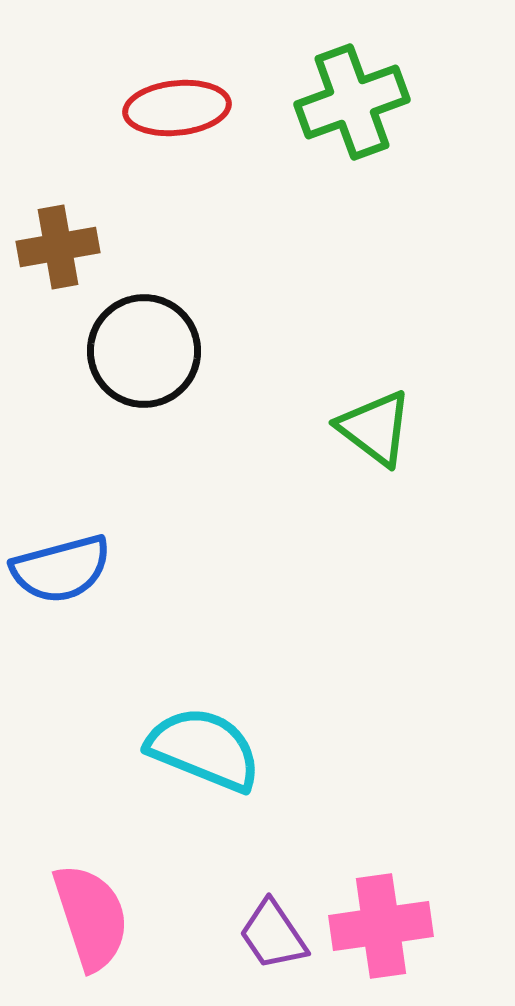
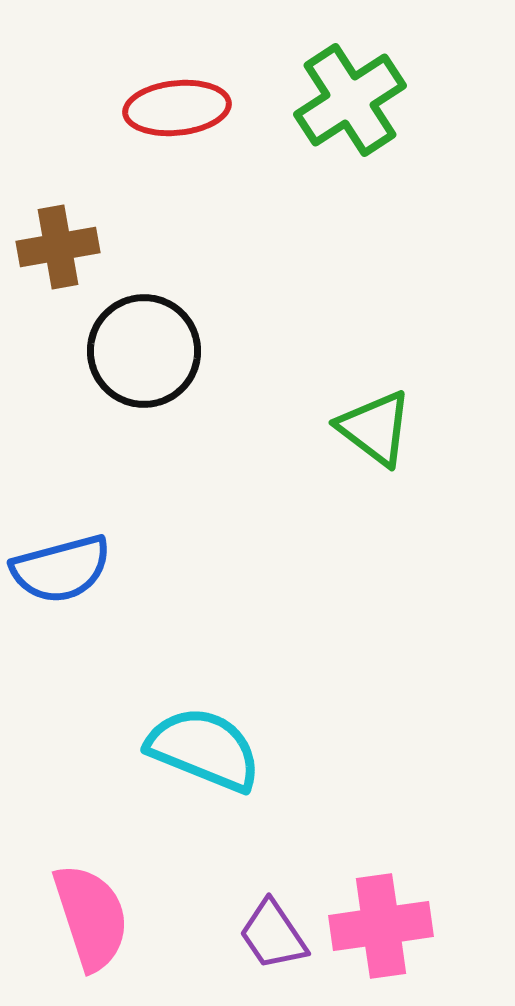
green cross: moved 2 px left, 2 px up; rotated 13 degrees counterclockwise
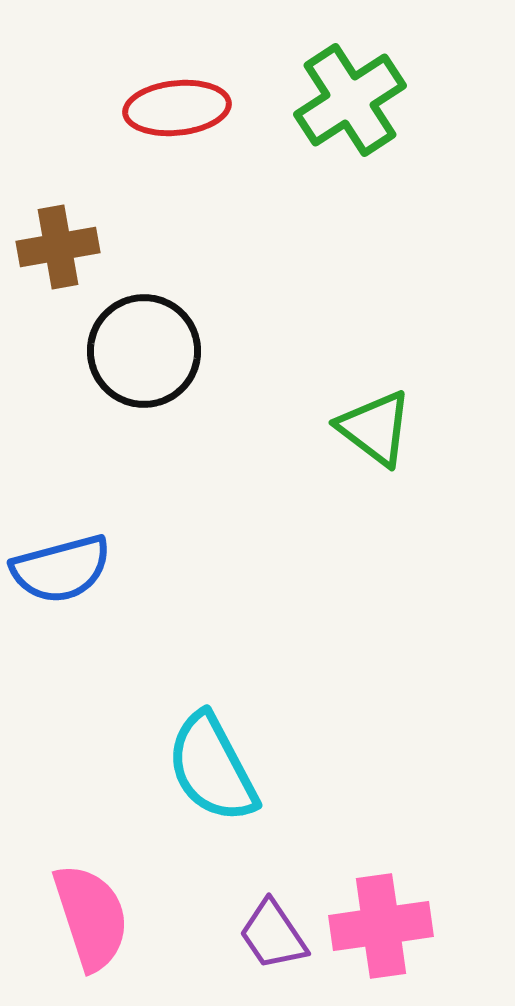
cyan semicircle: moved 8 px right, 19 px down; rotated 140 degrees counterclockwise
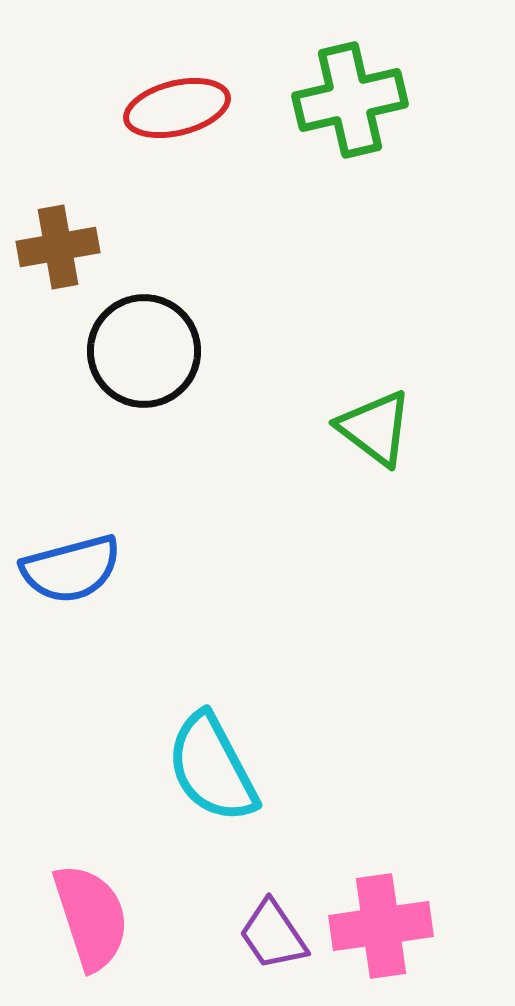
green cross: rotated 20 degrees clockwise
red ellipse: rotated 8 degrees counterclockwise
blue semicircle: moved 10 px right
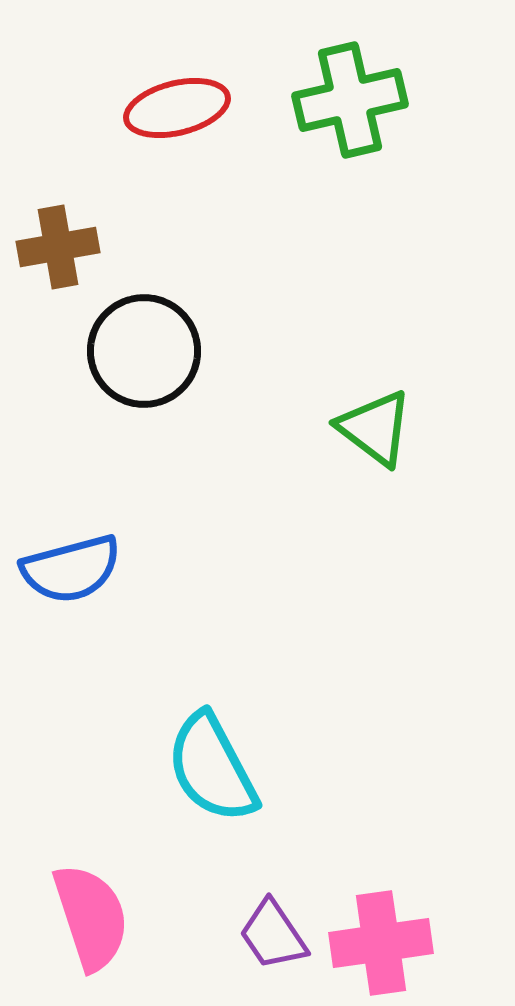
pink cross: moved 17 px down
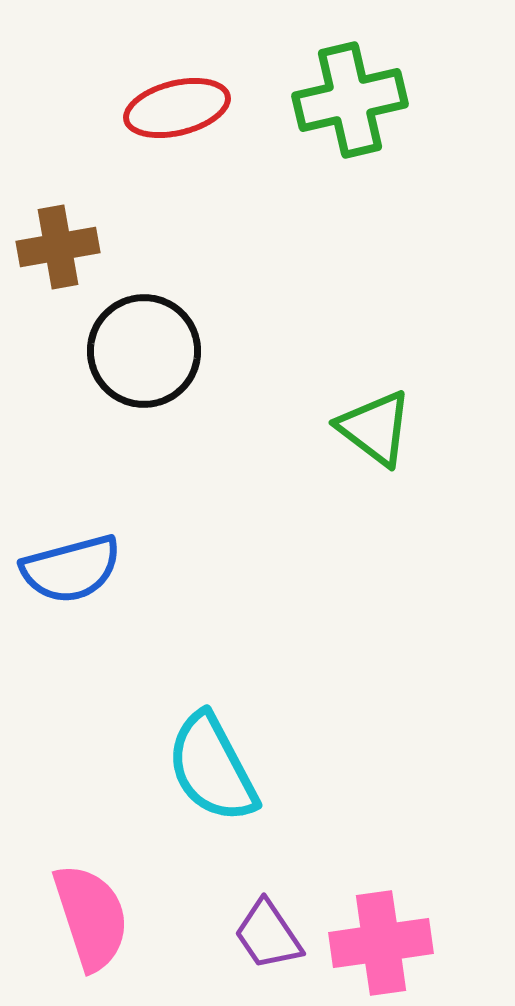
purple trapezoid: moved 5 px left
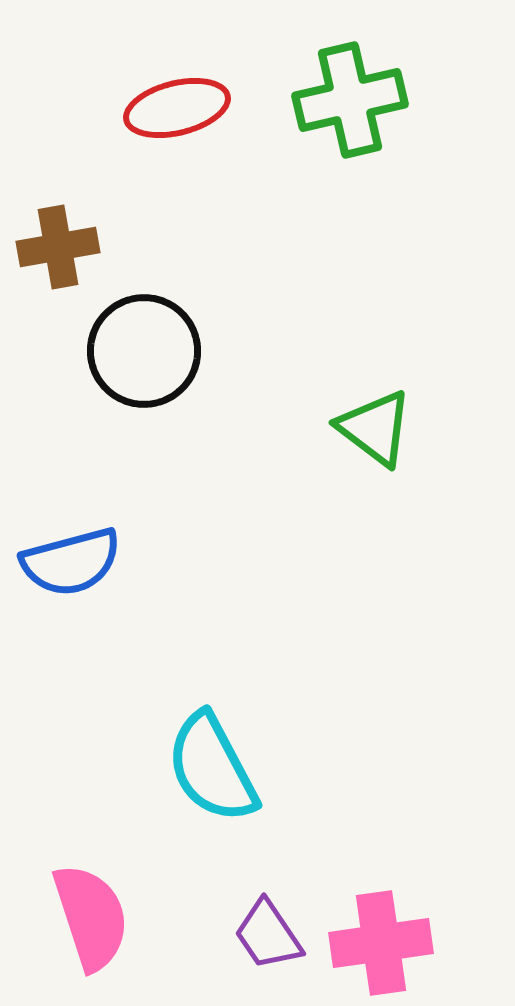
blue semicircle: moved 7 px up
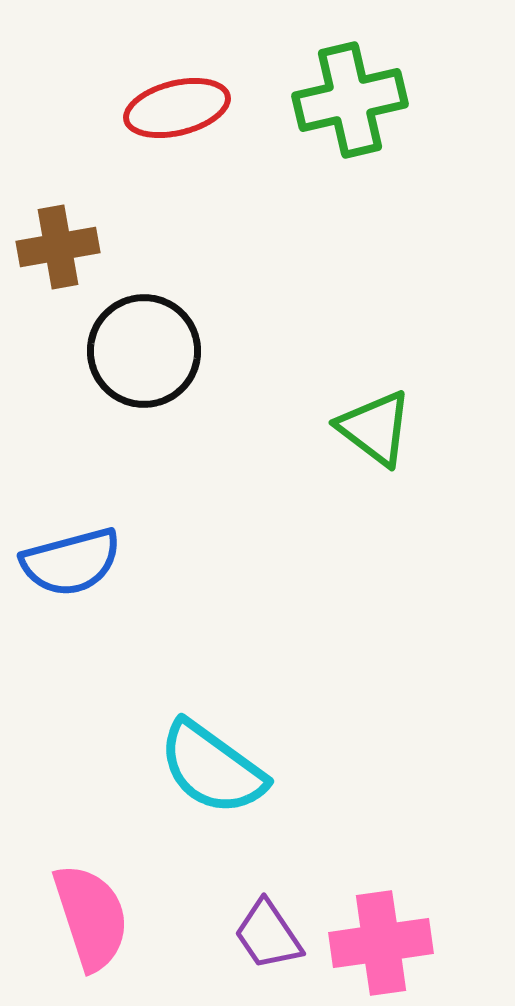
cyan semicircle: rotated 26 degrees counterclockwise
